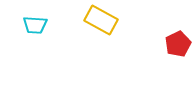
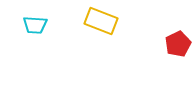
yellow rectangle: moved 1 px down; rotated 8 degrees counterclockwise
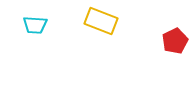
red pentagon: moved 3 px left, 3 px up
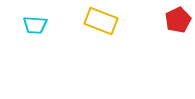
red pentagon: moved 3 px right, 21 px up
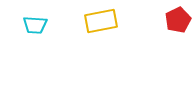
yellow rectangle: rotated 32 degrees counterclockwise
